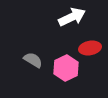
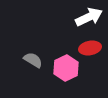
white arrow: moved 17 px right
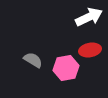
red ellipse: moved 2 px down
pink hexagon: rotated 15 degrees clockwise
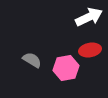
gray semicircle: moved 1 px left
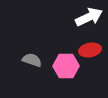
gray semicircle: rotated 12 degrees counterclockwise
pink hexagon: moved 2 px up; rotated 10 degrees clockwise
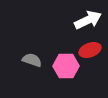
white arrow: moved 1 px left, 3 px down
red ellipse: rotated 10 degrees counterclockwise
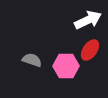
red ellipse: rotated 35 degrees counterclockwise
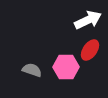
gray semicircle: moved 10 px down
pink hexagon: moved 1 px down
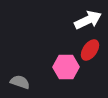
gray semicircle: moved 12 px left, 12 px down
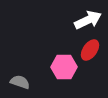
pink hexagon: moved 2 px left
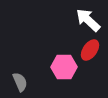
white arrow: rotated 112 degrees counterclockwise
gray semicircle: rotated 48 degrees clockwise
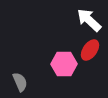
white arrow: moved 1 px right
pink hexagon: moved 3 px up
